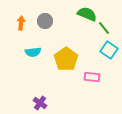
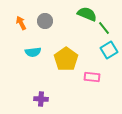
orange arrow: rotated 32 degrees counterclockwise
cyan square: rotated 24 degrees clockwise
purple cross: moved 1 px right, 4 px up; rotated 32 degrees counterclockwise
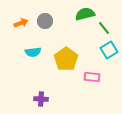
green semicircle: moved 2 px left; rotated 36 degrees counterclockwise
orange arrow: rotated 96 degrees clockwise
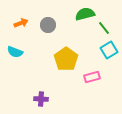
gray circle: moved 3 px right, 4 px down
cyan semicircle: moved 18 px left; rotated 28 degrees clockwise
pink rectangle: rotated 21 degrees counterclockwise
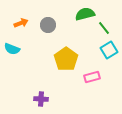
cyan semicircle: moved 3 px left, 3 px up
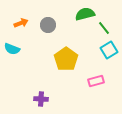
pink rectangle: moved 4 px right, 4 px down
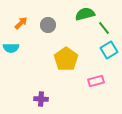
orange arrow: rotated 24 degrees counterclockwise
cyan semicircle: moved 1 px left, 1 px up; rotated 21 degrees counterclockwise
